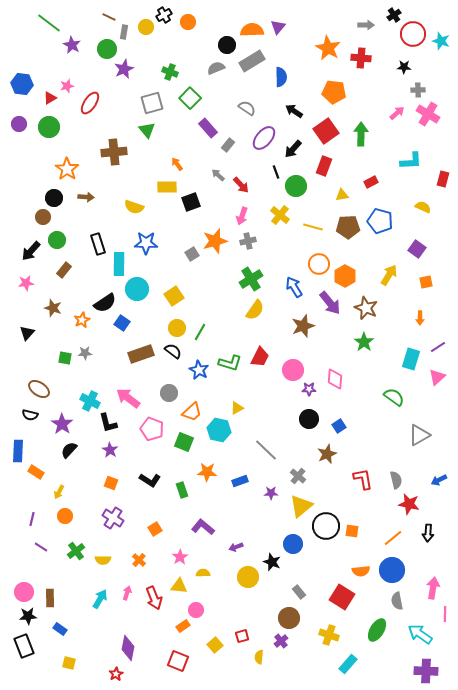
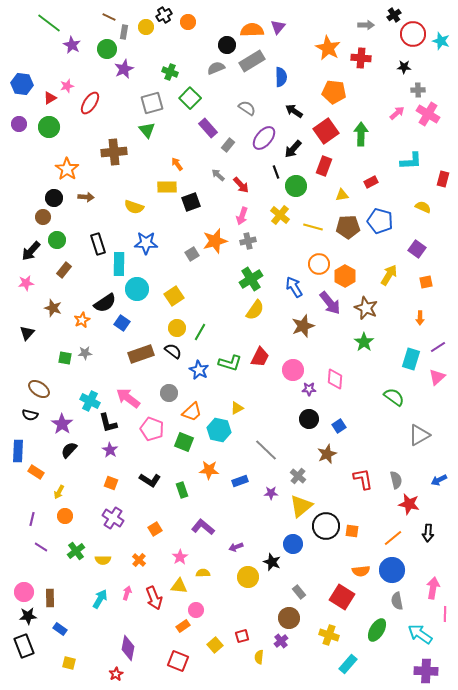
orange star at (207, 472): moved 2 px right, 2 px up
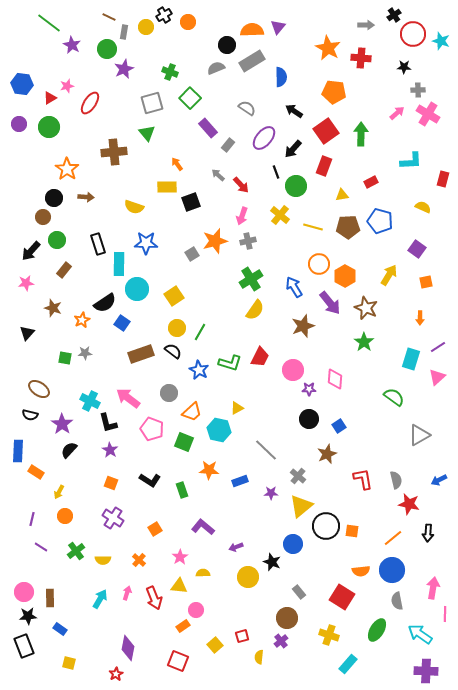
green triangle at (147, 130): moved 3 px down
brown circle at (289, 618): moved 2 px left
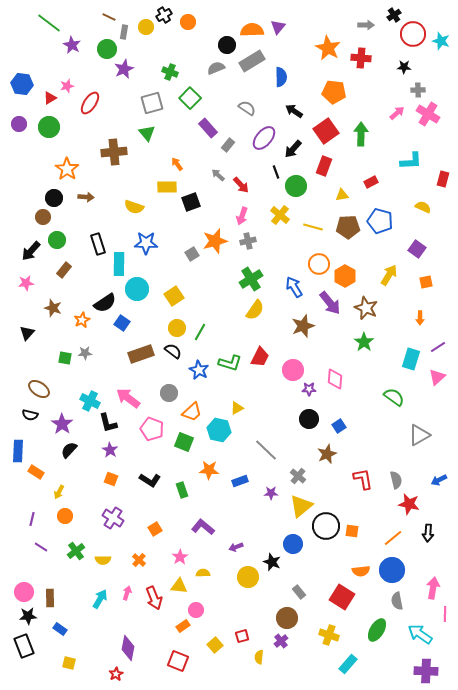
orange square at (111, 483): moved 4 px up
